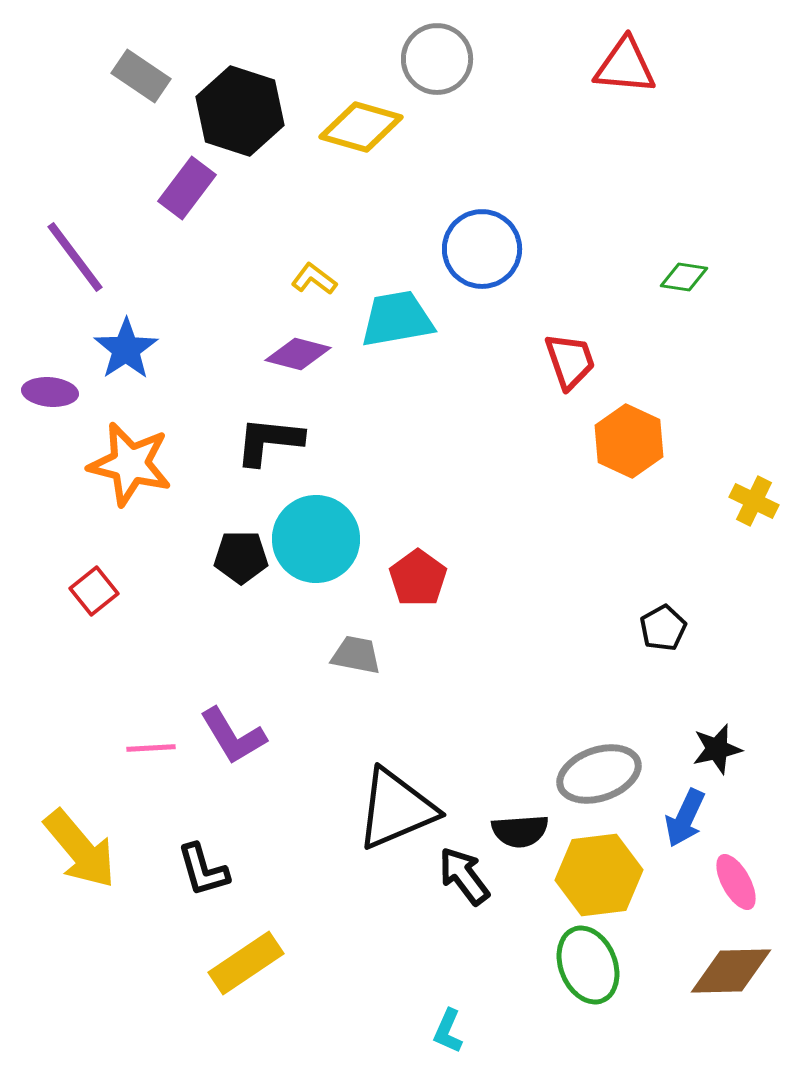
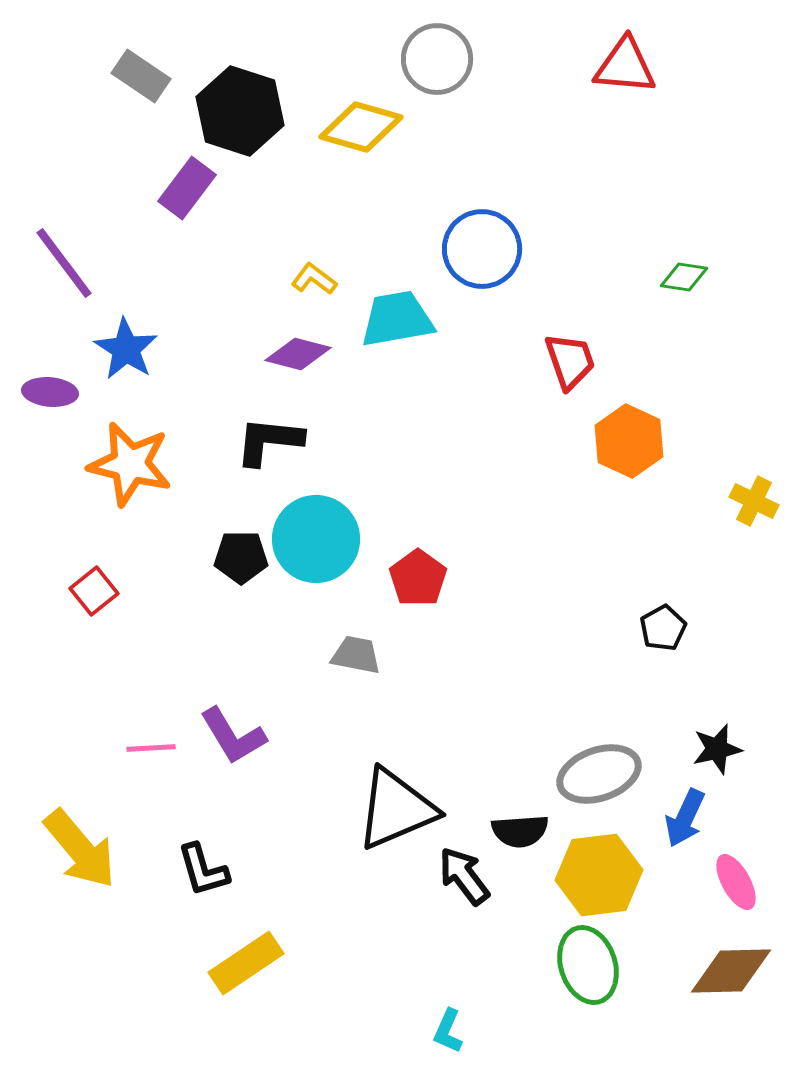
purple line at (75, 257): moved 11 px left, 6 px down
blue star at (126, 349): rotated 6 degrees counterclockwise
green ellipse at (588, 965): rotated 4 degrees clockwise
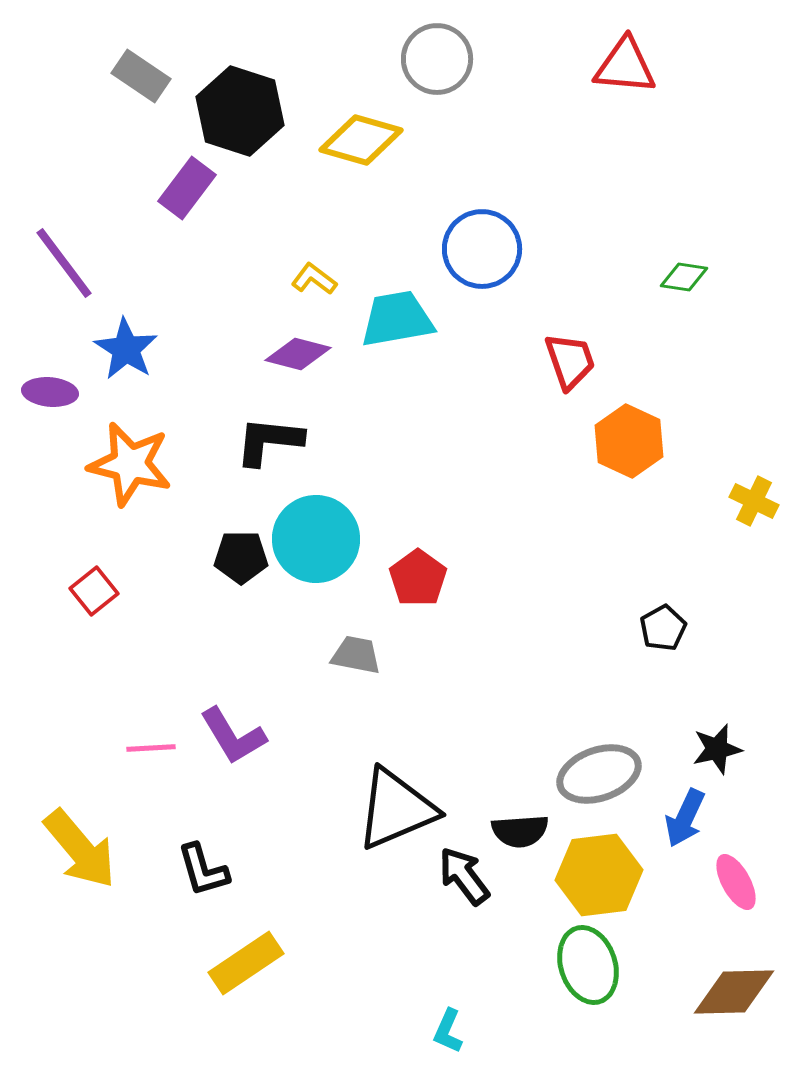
yellow diamond at (361, 127): moved 13 px down
brown diamond at (731, 971): moved 3 px right, 21 px down
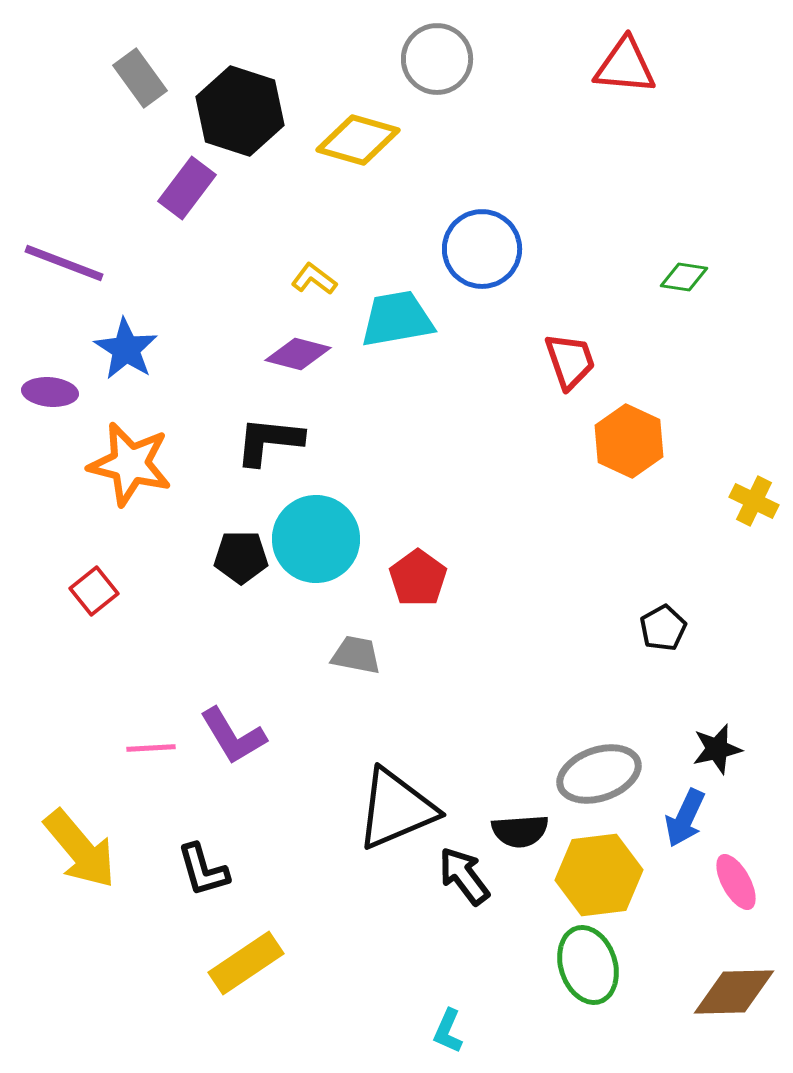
gray rectangle at (141, 76): moved 1 px left, 2 px down; rotated 20 degrees clockwise
yellow diamond at (361, 140): moved 3 px left
purple line at (64, 263): rotated 32 degrees counterclockwise
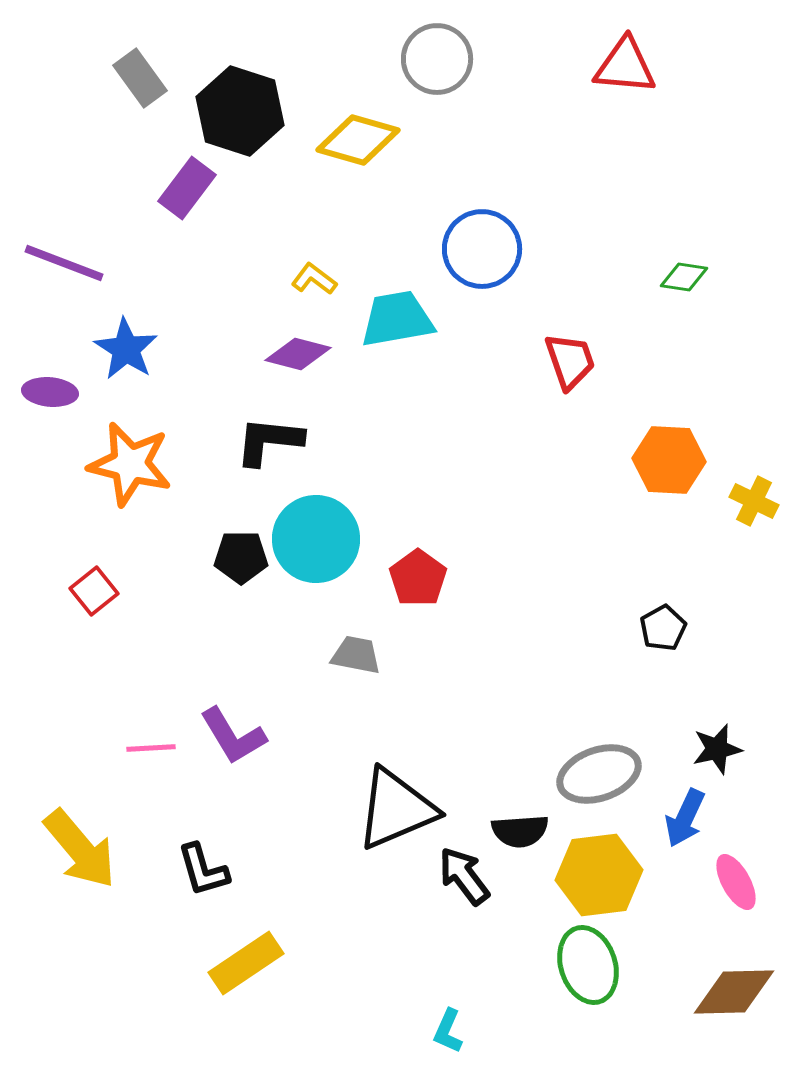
orange hexagon at (629, 441): moved 40 px right, 19 px down; rotated 22 degrees counterclockwise
